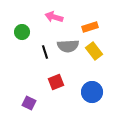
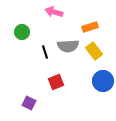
pink arrow: moved 5 px up
blue circle: moved 11 px right, 11 px up
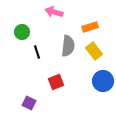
gray semicircle: rotated 80 degrees counterclockwise
black line: moved 8 px left
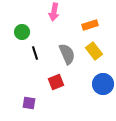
pink arrow: rotated 96 degrees counterclockwise
orange rectangle: moved 2 px up
gray semicircle: moved 1 px left, 8 px down; rotated 30 degrees counterclockwise
black line: moved 2 px left, 1 px down
blue circle: moved 3 px down
purple square: rotated 16 degrees counterclockwise
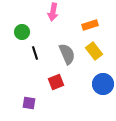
pink arrow: moved 1 px left
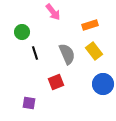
pink arrow: rotated 48 degrees counterclockwise
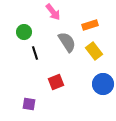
green circle: moved 2 px right
gray semicircle: moved 12 px up; rotated 10 degrees counterclockwise
purple square: moved 1 px down
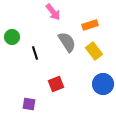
green circle: moved 12 px left, 5 px down
red square: moved 2 px down
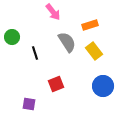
blue circle: moved 2 px down
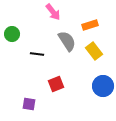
green circle: moved 3 px up
gray semicircle: moved 1 px up
black line: moved 2 px right, 1 px down; rotated 64 degrees counterclockwise
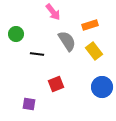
green circle: moved 4 px right
blue circle: moved 1 px left, 1 px down
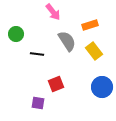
purple square: moved 9 px right, 1 px up
